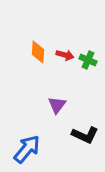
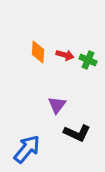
black L-shape: moved 8 px left, 2 px up
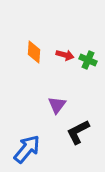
orange diamond: moved 4 px left
black L-shape: moved 1 px right, 1 px up; rotated 128 degrees clockwise
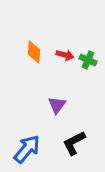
black L-shape: moved 4 px left, 11 px down
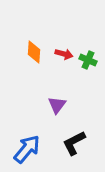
red arrow: moved 1 px left, 1 px up
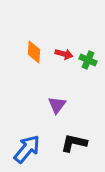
black L-shape: rotated 40 degrees clockwise
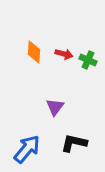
purple triangle: moved 2 px left, 2 px down
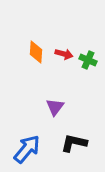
orange diamond: moved 2 px right
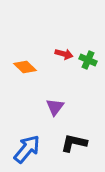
orange diamond: moved 11 px left, 15 px down; rotated 50 degrees counterclockwise
